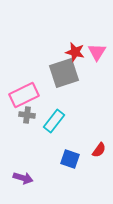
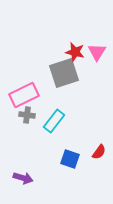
red semicircle: moved 2 px down
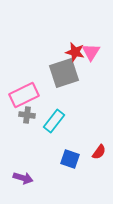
pink triangle: moved 6 px left
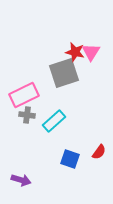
cyan rectangle: rotated 10 degrees clockwise
purple arrow: moved 2 px left, 2 px down
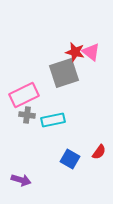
pink triangle: rotated 24 degrees counterclockwise
cyan rectangle: moved 1 px left, 1 px up; rotated 30 degrees clockwise
blue square: rotated 12 degrees clockwise
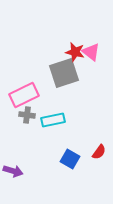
purple arrow: moved 8 px left, 9 px up
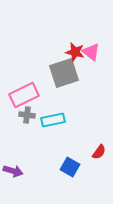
blue square: moved 8 px down
